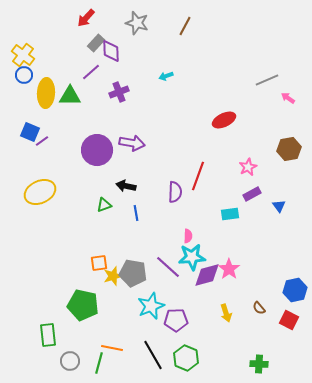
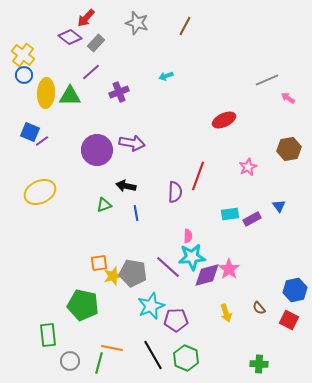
purple diamond at (111, 51): moved 41 px left, 14 px up; rotated 50 degrees counterclockwise
purple rectangle at (252, 194): moved 25 px down
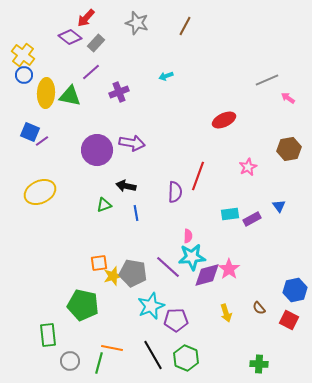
green triangle at (70, 96): rotated 10 degrees clockwise
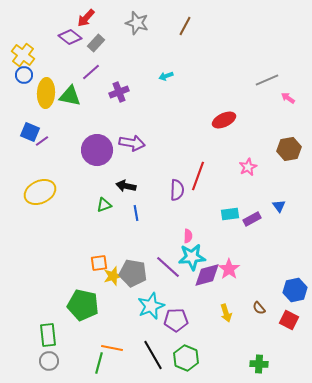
purple semicircle at (175, 192): moved 2 px right, 2 px up
gray circle at (70, 361): moved 21 px left
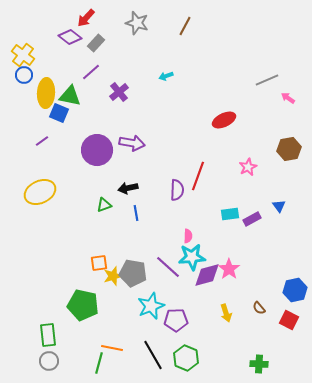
purple cross at (119, 92): rotated 18 degrees counterclockwise
blue square at (30, 132): moved 29 px right, 19 px up
black arrow at (126, 186): moved 2 px right, 2 px down; rotated 24 degrees counterclockwise
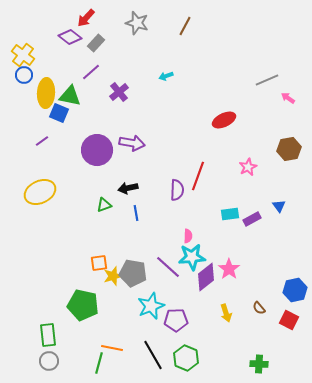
purple diamond at (207, 275): moved 1 px left, 2 px down; rotated 24 degrees counterclockwise
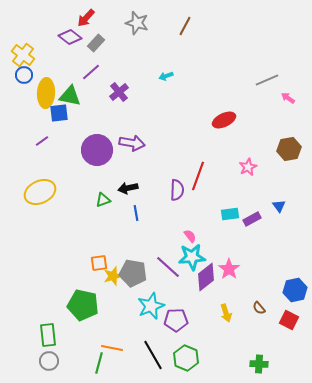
blue square at (59, 113): rotated 30 degrees counterclockwise
green triangle at (104, 205): moved 1 px left, 5 px up
pink semicircle at (188, 236): moved 2 px right; rotated 40 degrees counterclockwise
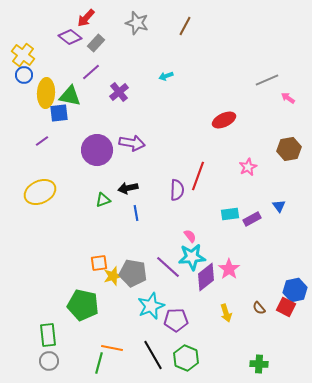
red square at (289, 320): moved 3 px left, 13 px up
